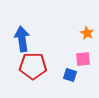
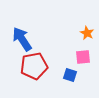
blue arrow: rotated 25 degrees counterclockwise
pink square: moved 2 px up
red pentagon: moved 1 px right; rotated 12 degrees counterclockwise
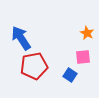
blue arrow: moved 1 px left, 1 px up
blue square: rotated 16 degrees clockwise
